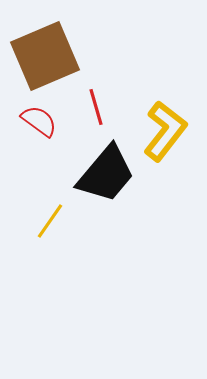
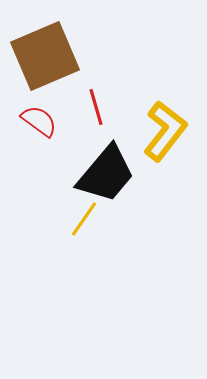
yellow line: moved 34 px right, 2 px up
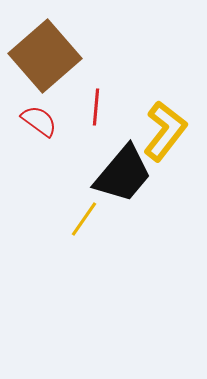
brown square: rotated 18 degrees counterclockwise
red line: rotated 21 degrees clockwise
black trapezoid: moved 17 px right
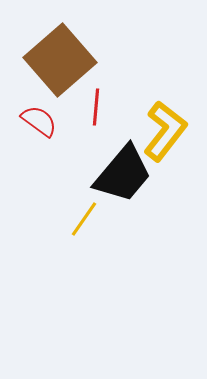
brown square: moved 15 px right, 4 px down
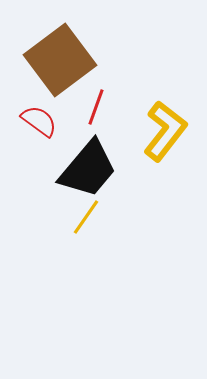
brown square: rotated 4 degrees clockwise
red line: rotated 15 degrees clockwise
black trapezoid: moved 35 px left, 5 px up
yellow line: moved 2 px right, 2 px up
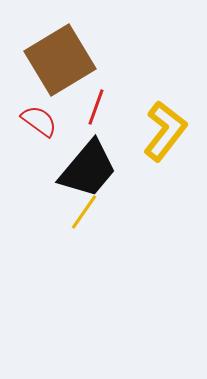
brown square: rotated 6 degrees clockwise
yellow line: moved 2 px left, 5 px up
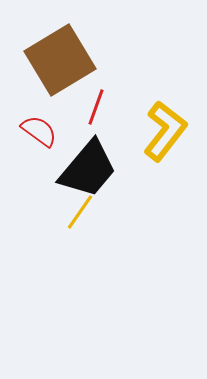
red semicircle: moved 10 px down
yellow line: moved 4 px left
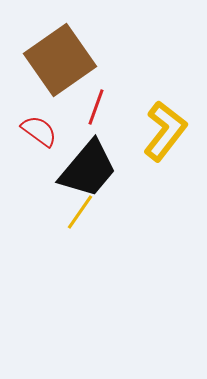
brown square: rotated 4 degrees counterclockwise
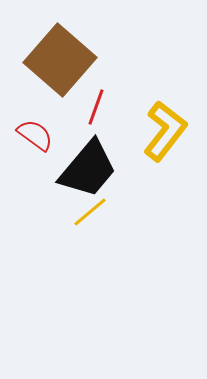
brown square: rotated 14 degrees counterclockwise
red semicircle: moved 4 px left, 4 px down
yellow line: moved 10 px right; rotated 15 degrees clockwise
